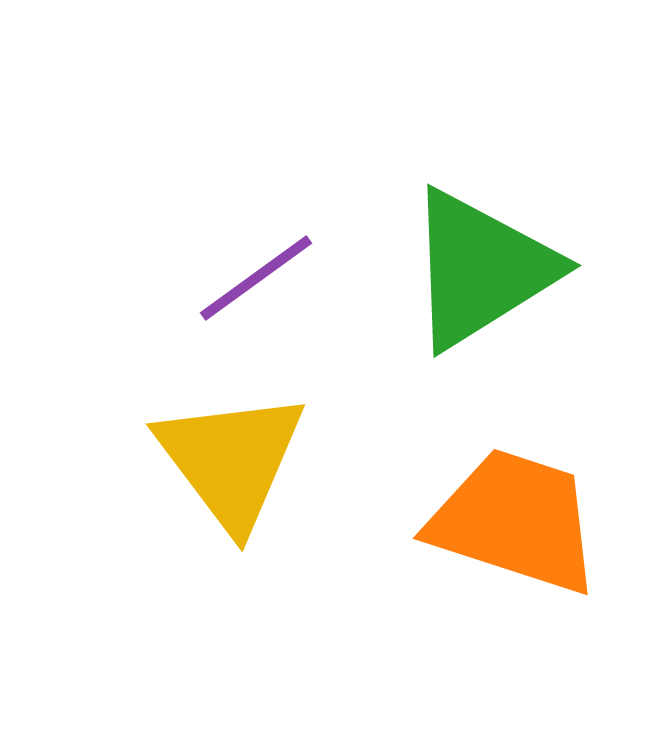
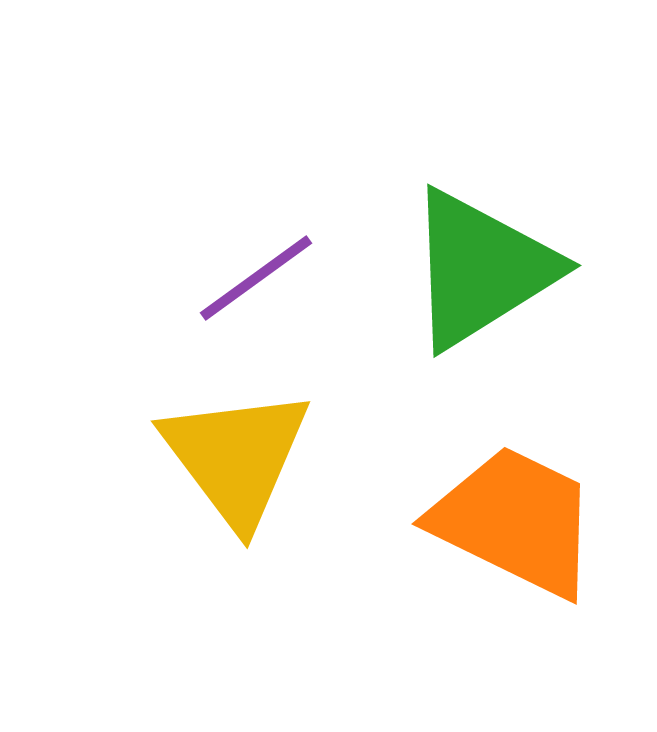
yellow triangle: moved 5 px right, 3 px up
orange trapezoid: rotated 8 degrees clockwise
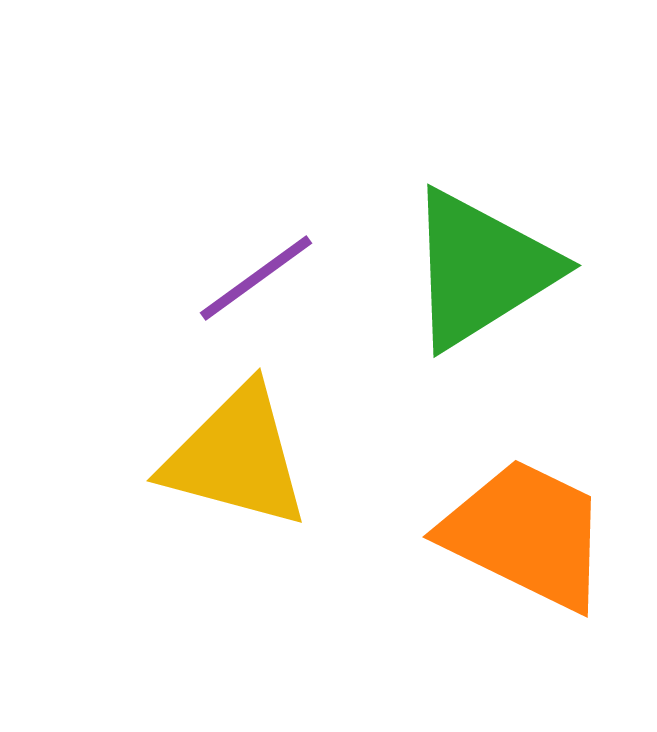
yellow triangle: rotated 38 degrees counterclockwise
orange trapezoid: moved 11 px right, 13 px down
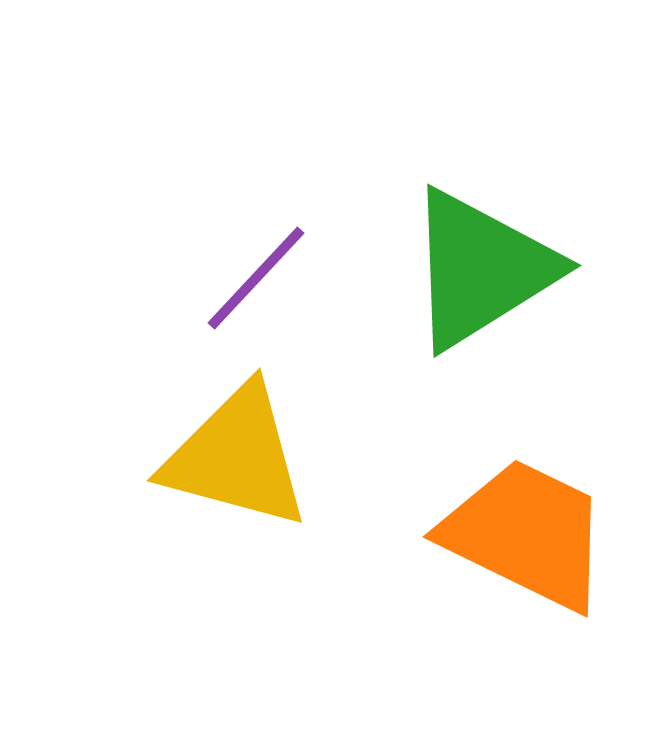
purple line: rotated 11 degrees counterclockwise
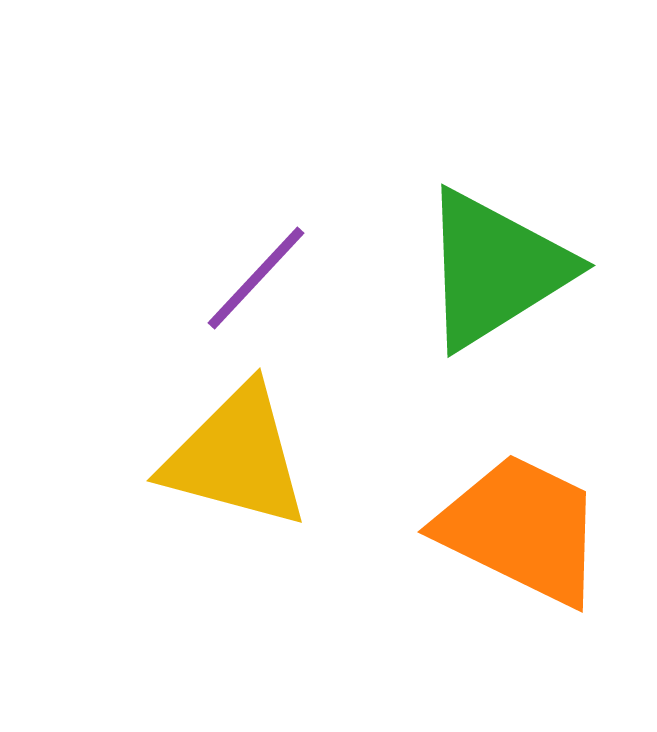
green triangle: moved 14 px right
orange trapezoid: moved 5 px left, 5 px up
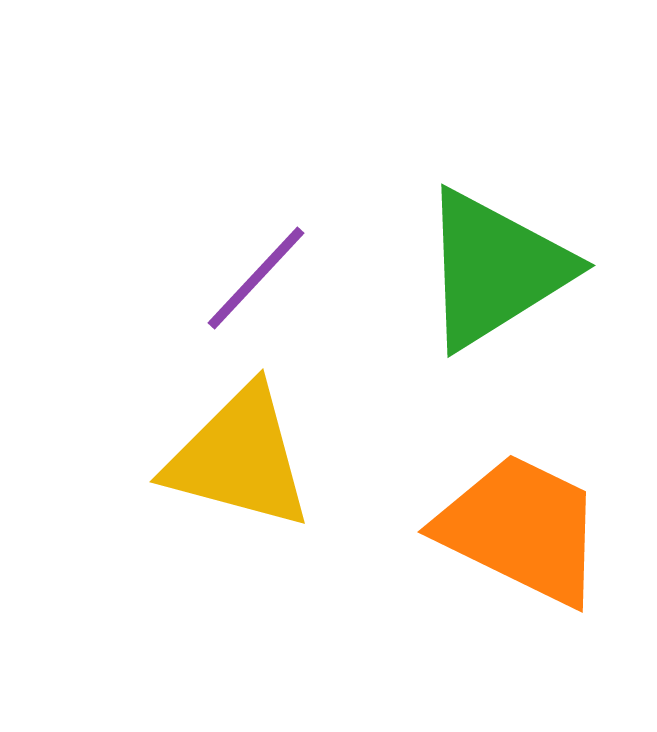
yellow triangle: moved 3 px right, 1 px down
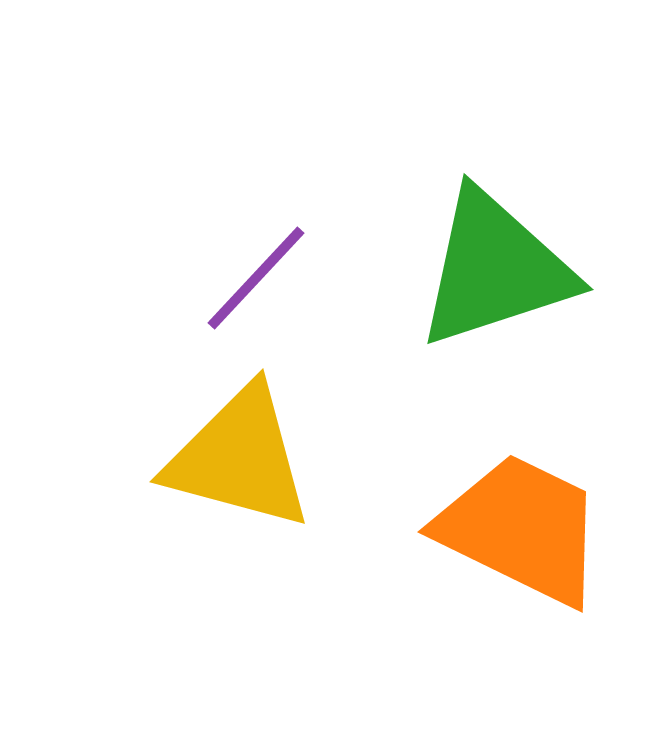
green triangle: rotated 14 degrees clockwise
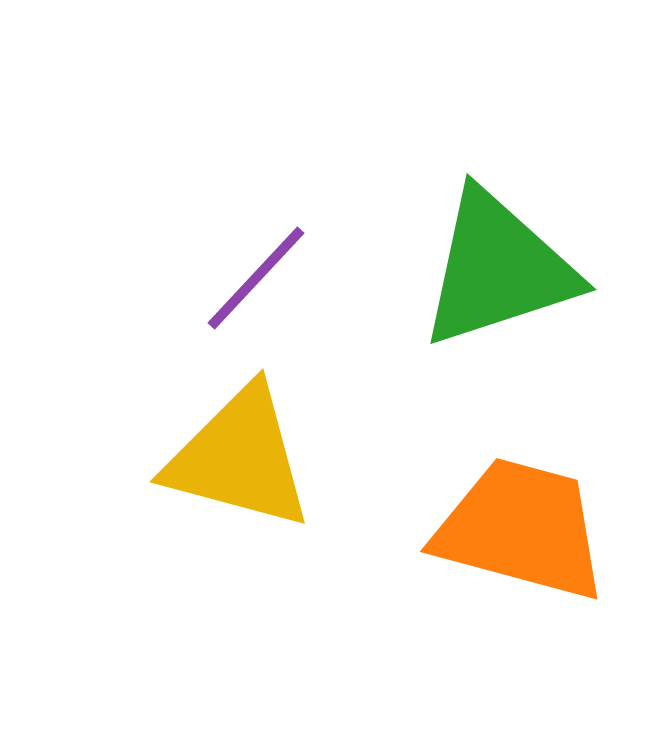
green triangle: moved 3 px right
orange trapezoid: rotated 11 degrees counterclockwise
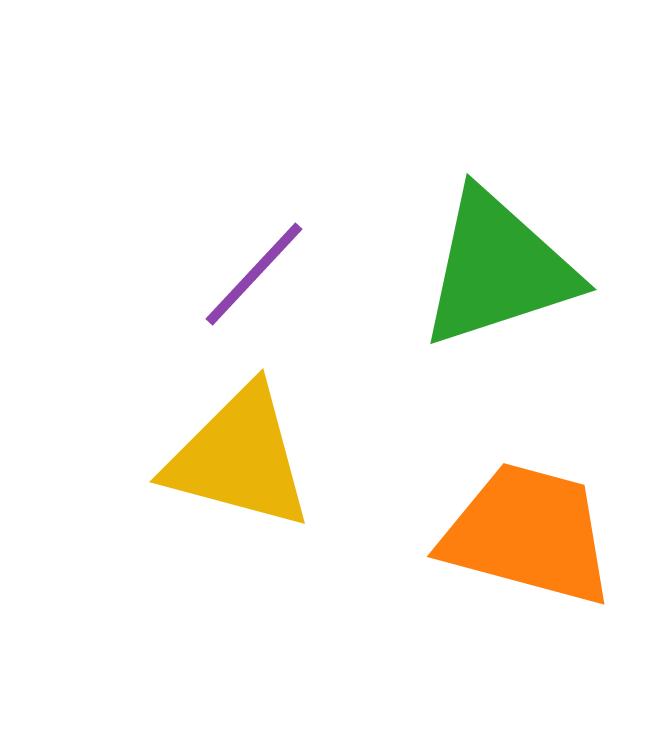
purple line: moved 2 px left, 4 px up
orange trapezoid: moved 7 px right, 5 px down
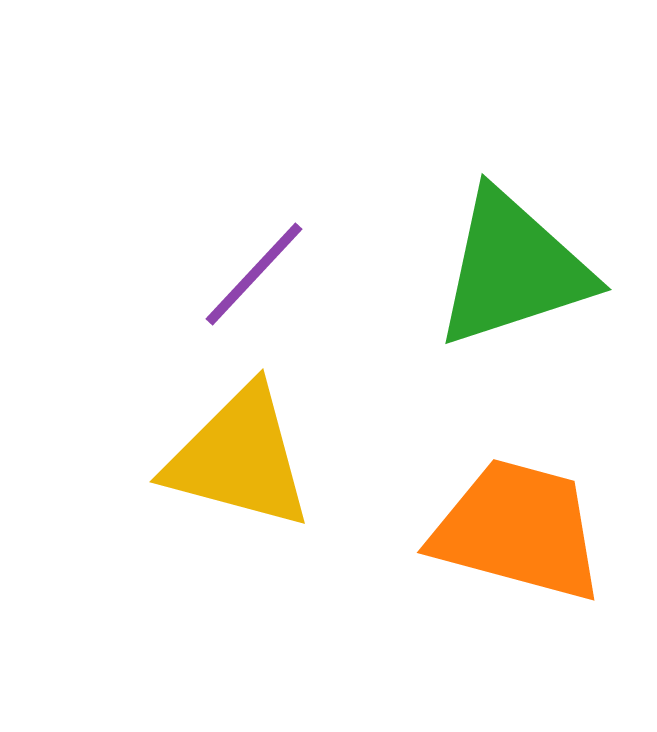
green triangle: moved 15 px right
orange trapezoid: moved 10 px left, 4 px up
